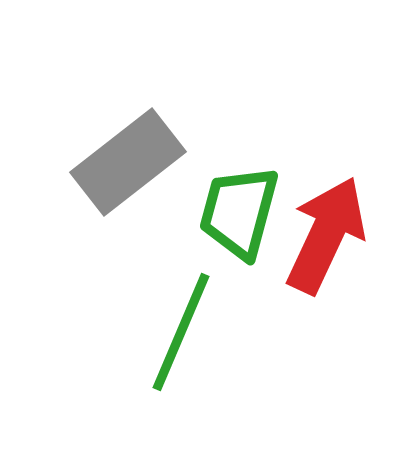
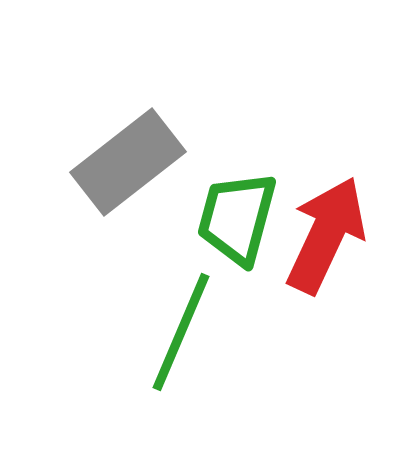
green trapezoid: moved 2 px left, 6 px down
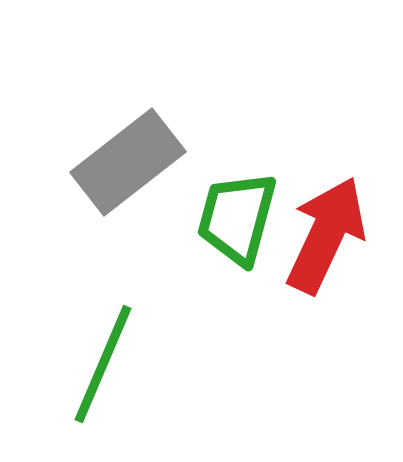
green line: moved 78 px left, 32 px down
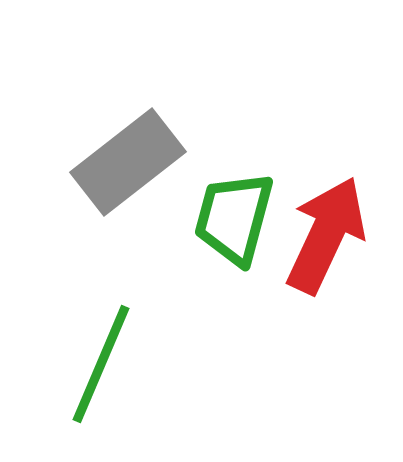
green trapezoid: moved 3 px left
green line: moved 2 px left
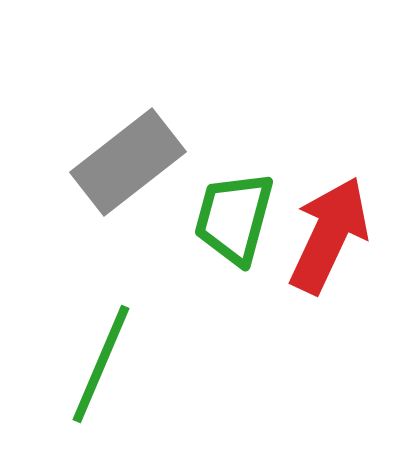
red arrow: moved 3 px right
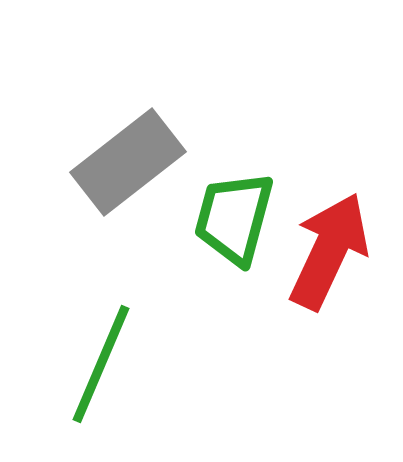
red arrow: moved 16 px down
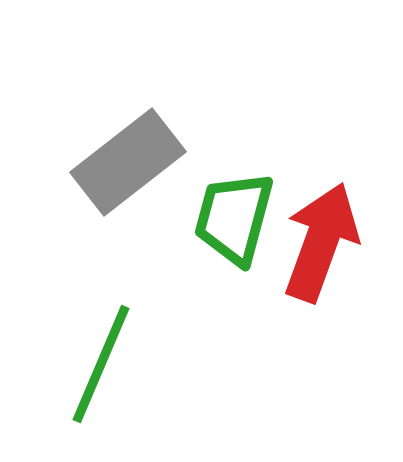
red arrow: moved 8 px left, 9 px up; rotated 5 degrees counterclockwise
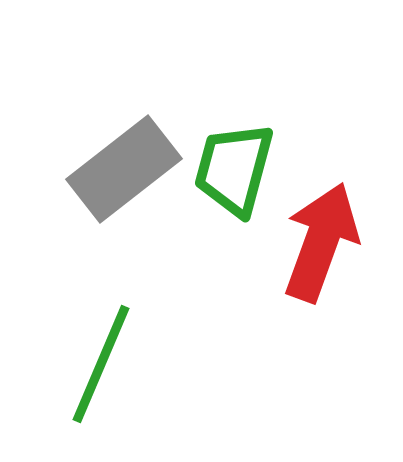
gray rectangle: moved 4 px left, 7 px down
green trapezoid: moved 49 px up
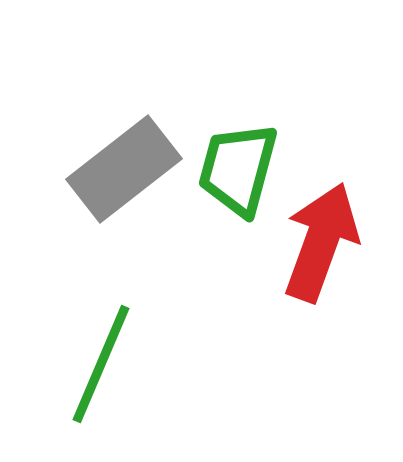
green trapezoid: moved 4 px right
